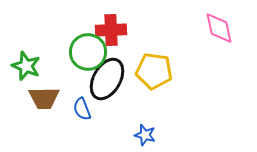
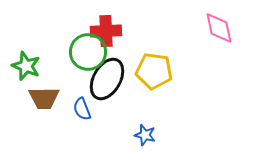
red cross: moved 5 px left, 1 px down
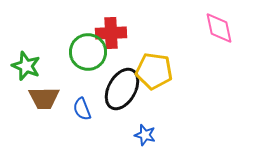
red cross: moved 5 px right, 2 px down
black ellipse: moved 15 px right, 10 px down
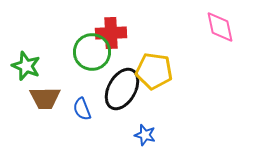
pink diamond: moved 1 px right, 1 px up
green circle: moved 4 px right
brown trapezoid: moved 1 px right
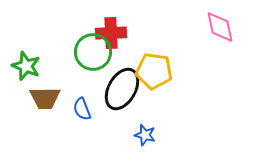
green circle: moved 1 px right
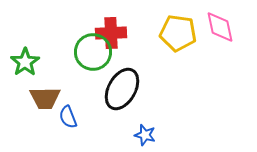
green star: moved 1 px left, 4 px up; rotated 16 degrees clockwise
yellow pentagon: moved 24 px right, 38 px up
blue semicircle: moved 14 px left, 8 px down
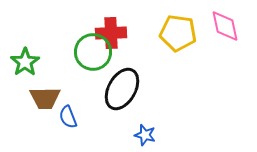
pink diamond: moved 5 px right, 1 px up
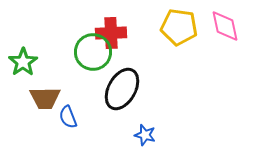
yellow pentagon: moved 1 px right, 6 px up
green star: moved 2 px left
